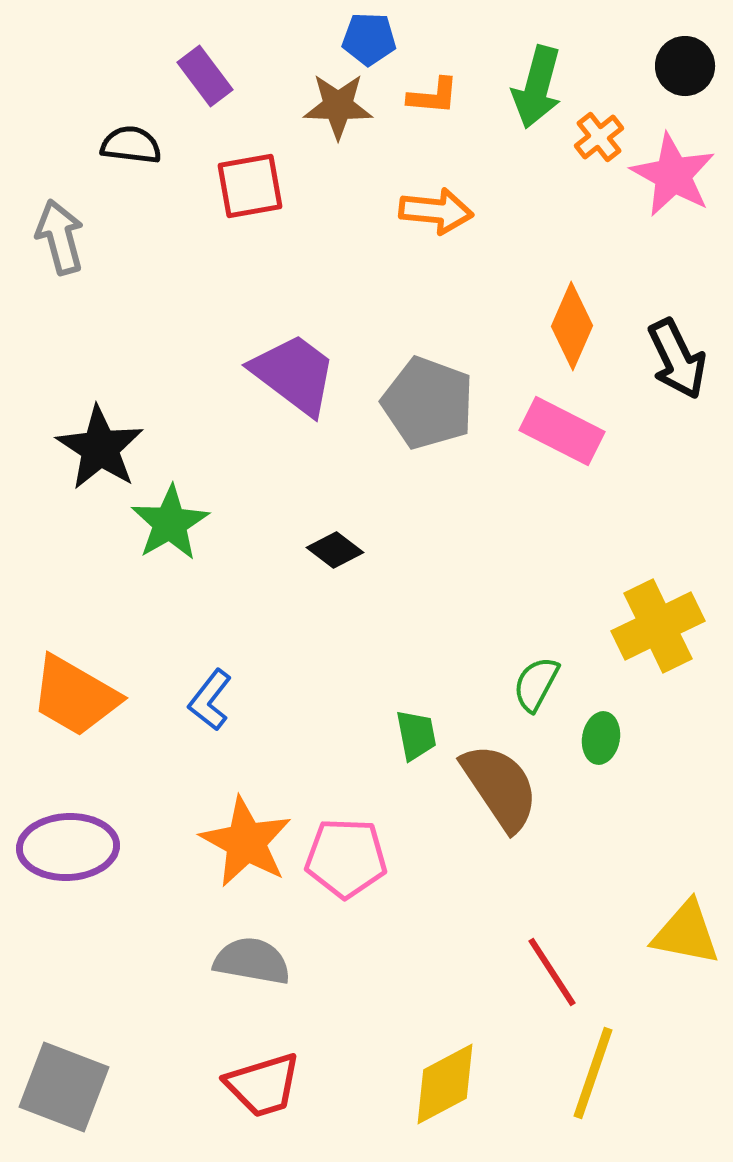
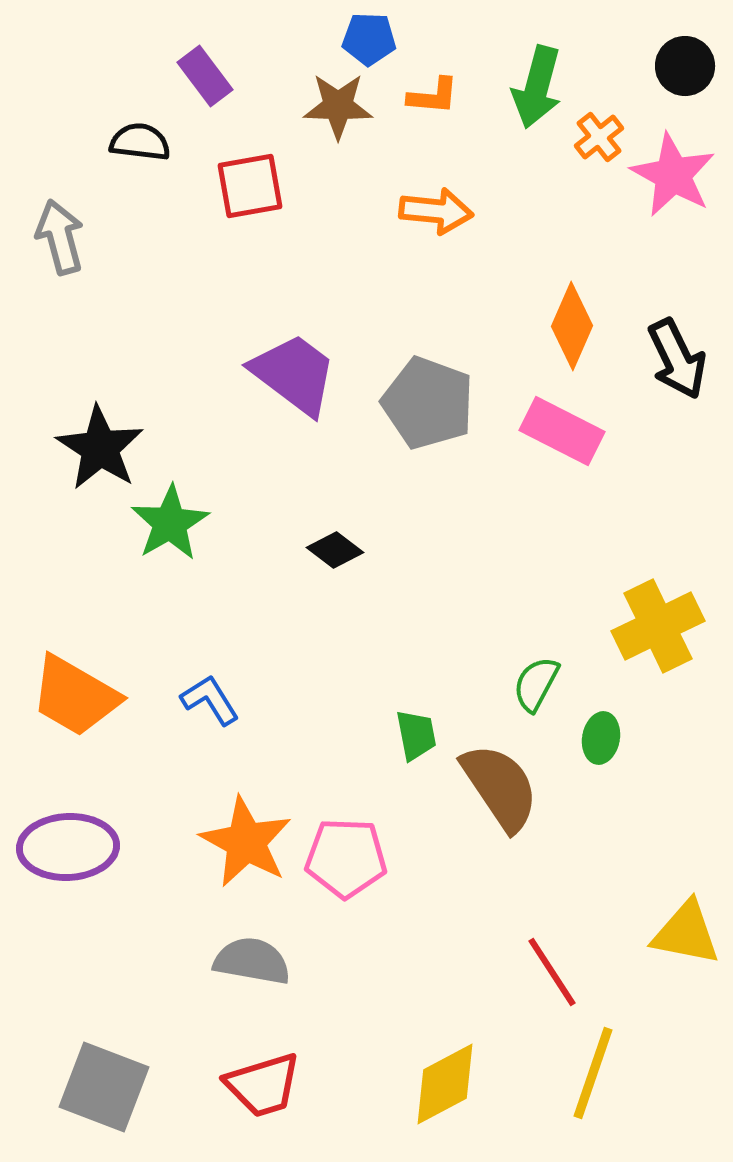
black semicircle: moved 9 px right, 3 px up
blue L-shape: rotated 110 degrees clockwise
gray square: moved 40 px right
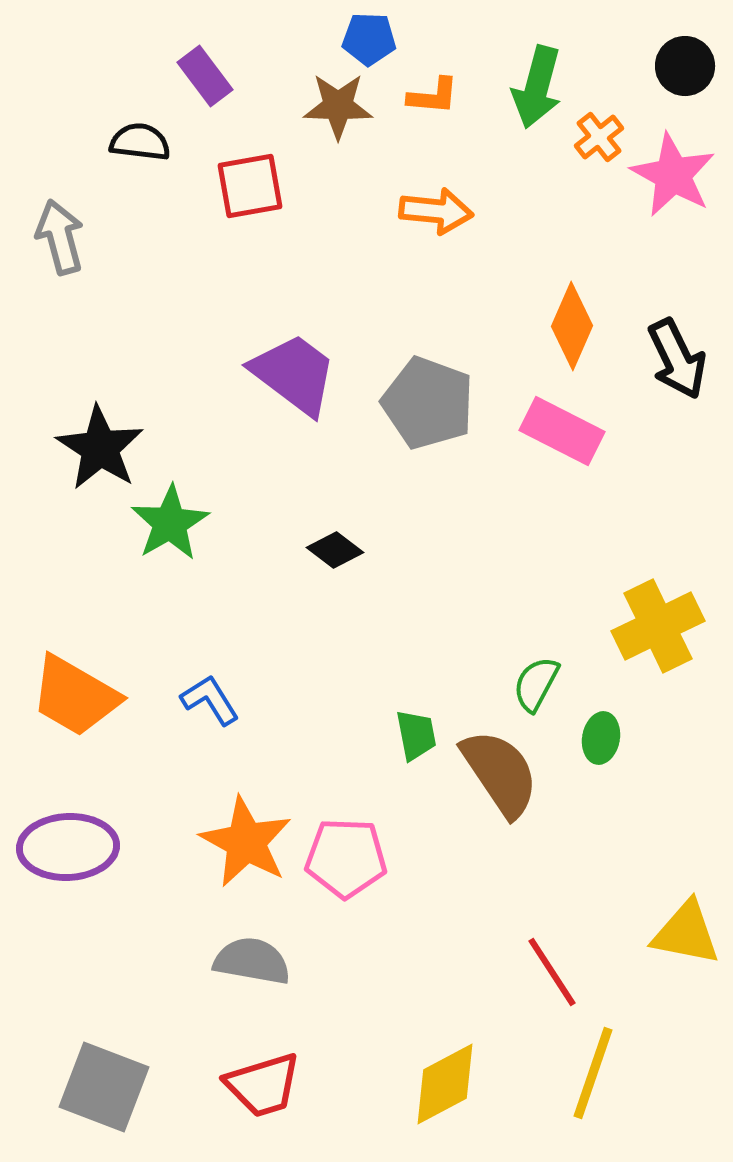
brown semicircle: moved 14 px up
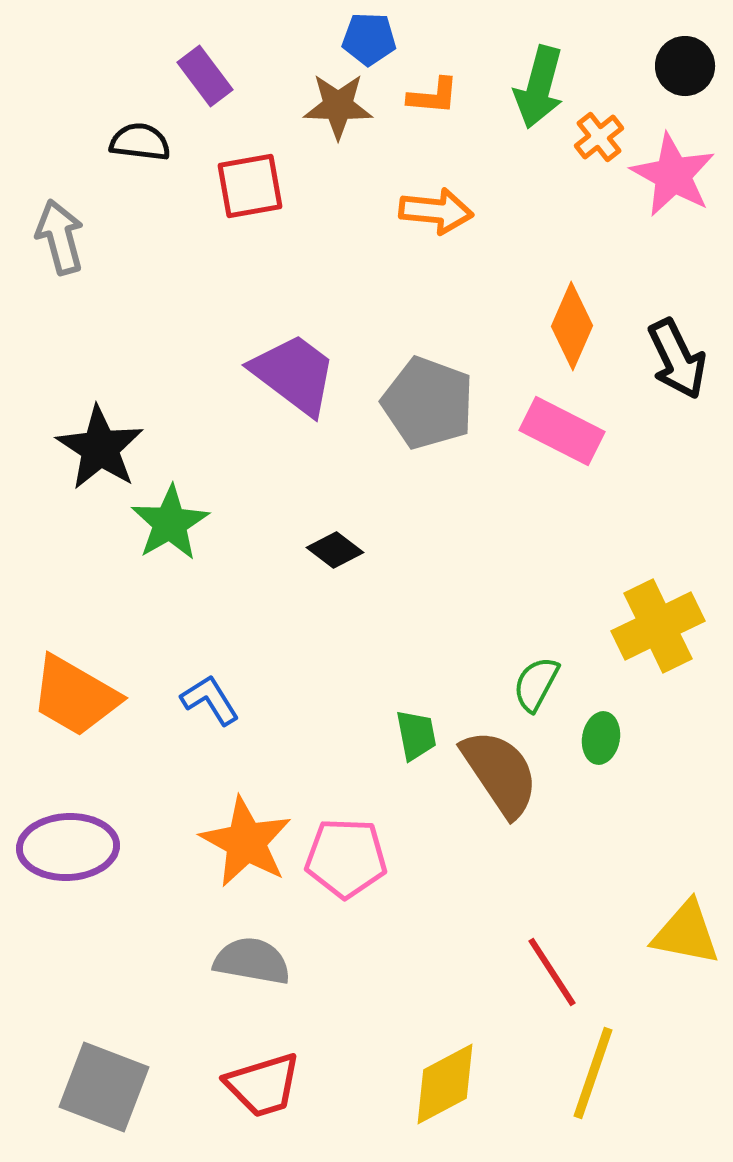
green arrow: moved 2 px right
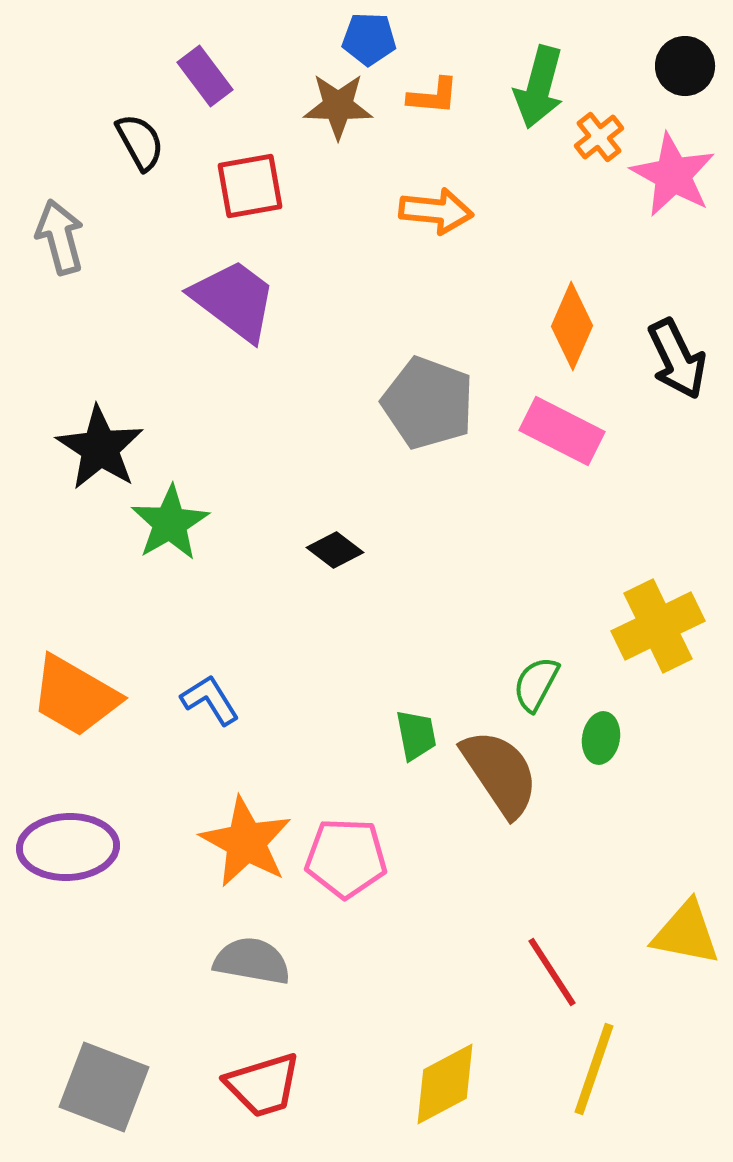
black semicircle: rotated 54 degrees clockwise
purple trapezoid: moved 60 px left, 74 px up
yellow line: moved 1 px right, 4 px up
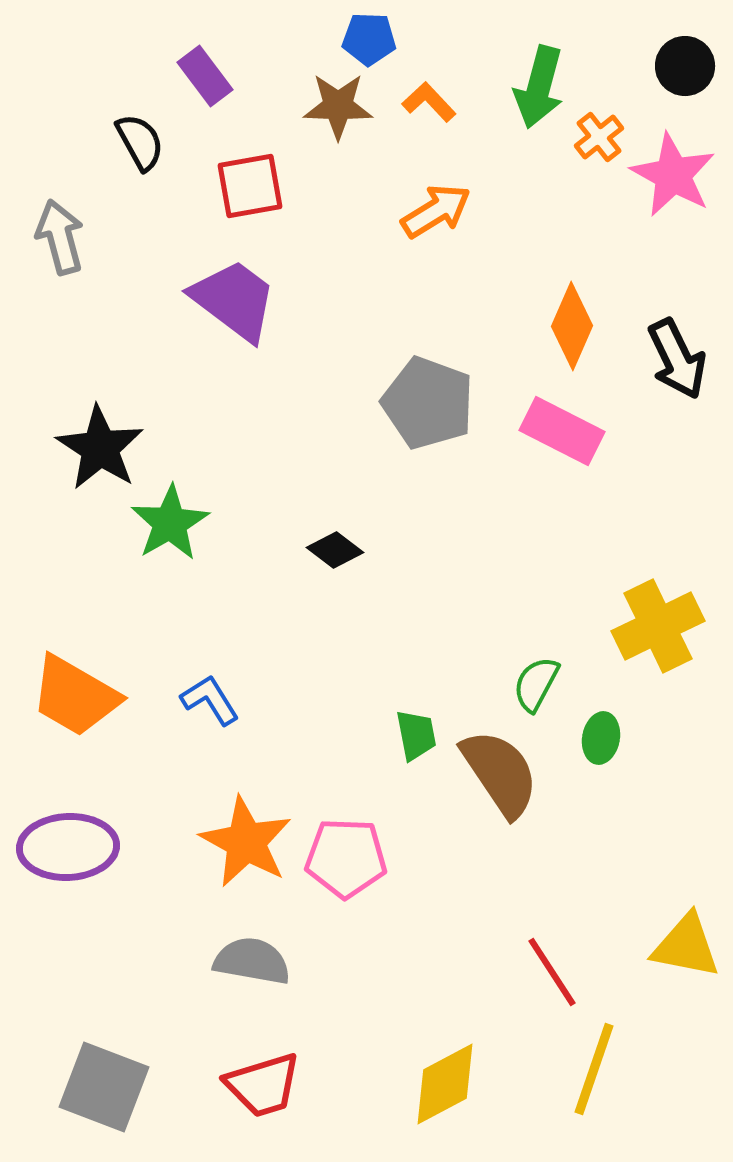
orange L-shape: moved 4 px left, 6 px down; rotated 138 degrees counterclockwise
orange arrow: rotated 38 degrees counterclockwise
yellow triangle: moved 13 px down
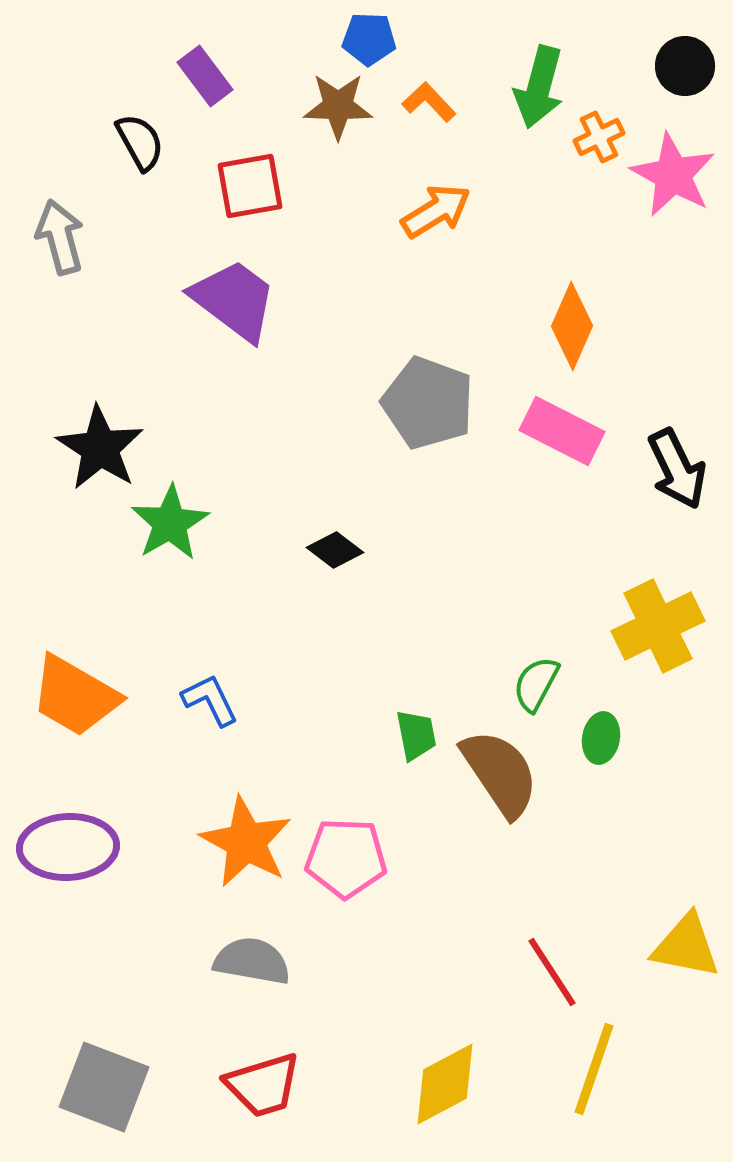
orange cross: rotated 12 degrees clockwise
black arrow: moved 110 px down
blue L-shape: rotated 6 degrees clockwise
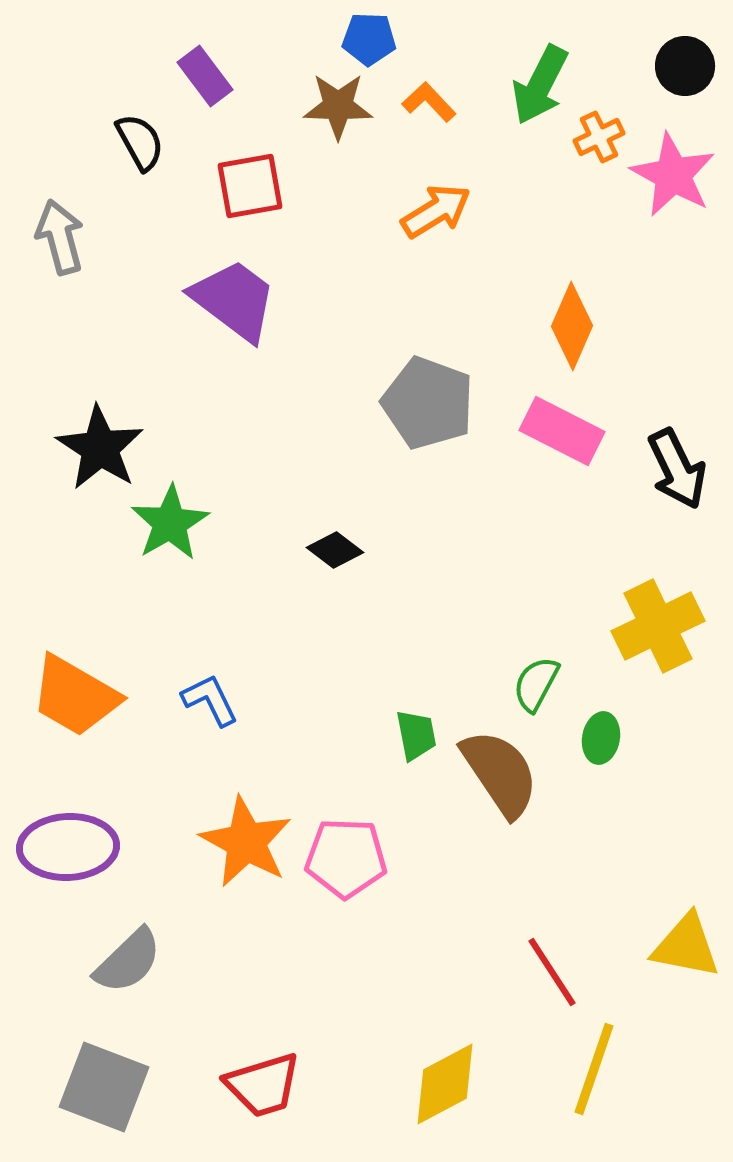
green arrow: moved 1 px right, 2 px up; rotated 12 degrees clockwise
gray semicircle: moved 124 px left; rotated 126 degrees clockwise
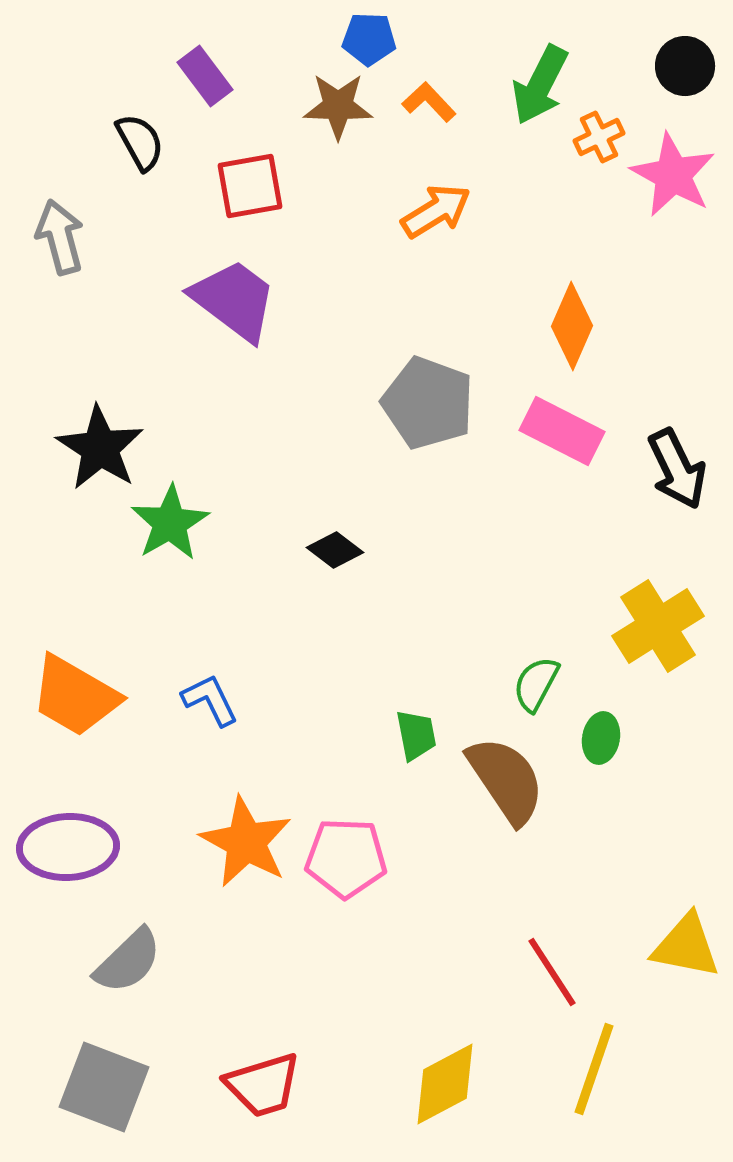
yellow cross: rotated 6 degrees counterclockwise
brown semicircle: moved 6 px right, 7 px down
